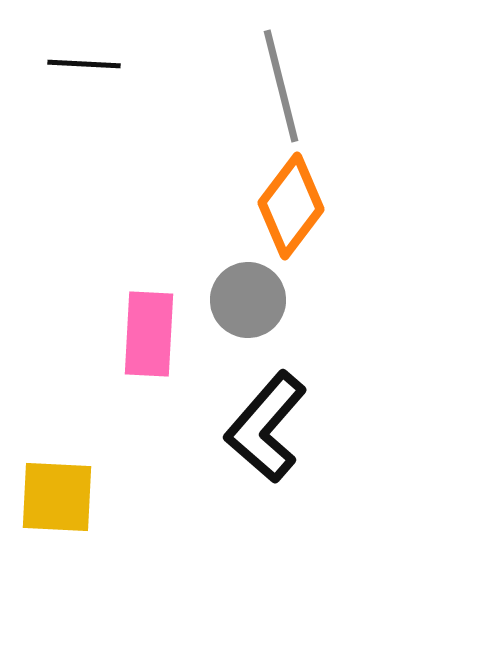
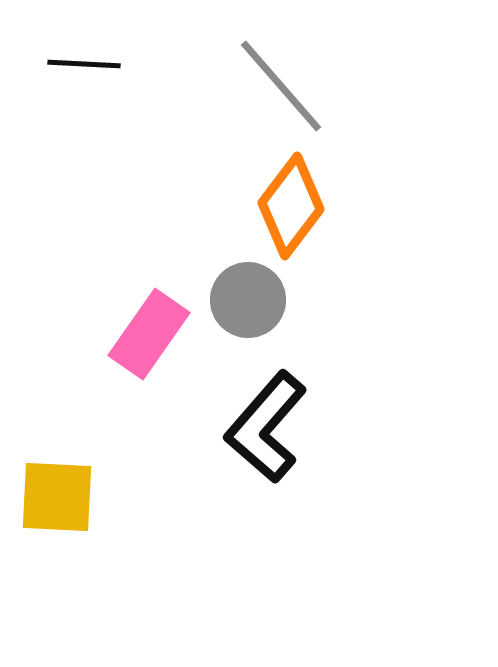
gray line: rotated 27 degrees counterclockwise
pink rectangle: rotated 32 degrees clockwise
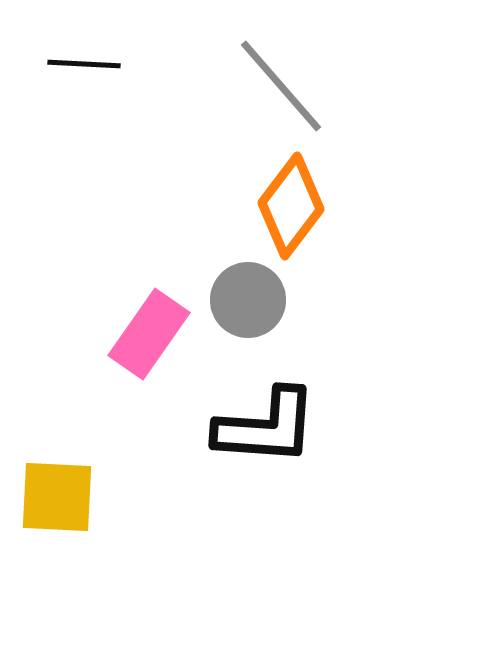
black L-shape: rotated 127 degrees counterclockwise
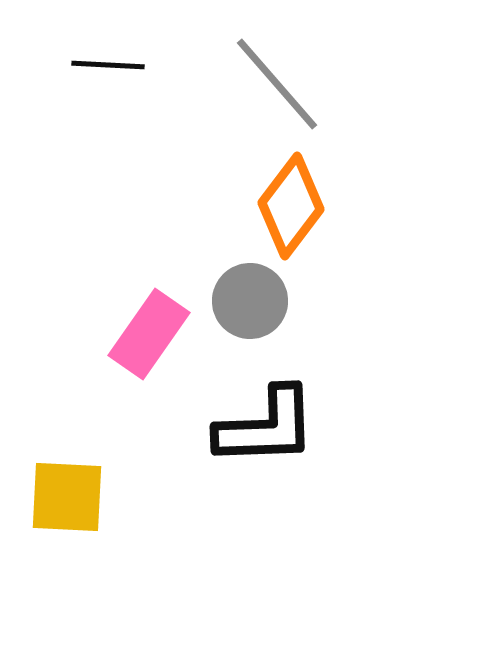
black line: moved 24 px right, 1 px down
gray line: moved 4 px left, 2 px up
gray circle: moved 2 px right, 1 px down
black L-shape: rotated 6 degrees counterclockwise
yellow square: moved 10 px right
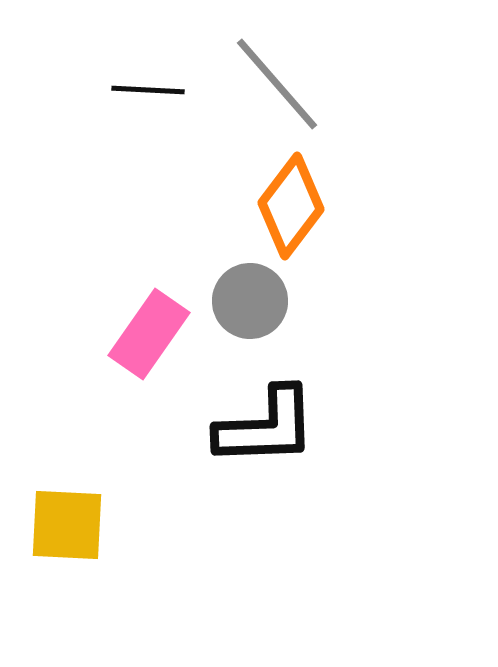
black line: moved 40 px right, 25 px down
yellow square: moved 28 px down
